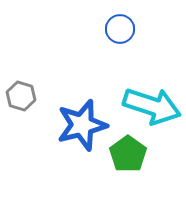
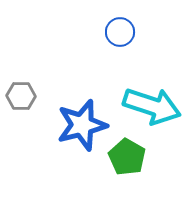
blue circle: moved 3 px down
gray hexagon: rotated 16 degrees counterclockwise
green pentagon: moved 1 px left, 3 px down; rotated 6 degrees counterclockwise
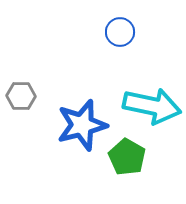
cyan arrow: rotated 6 degrees counterclockwise
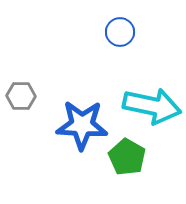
blue star: rotated 18 degrees clockwise
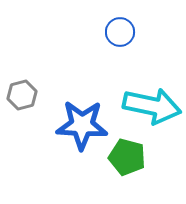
gray hexagon: moved 1 px right, 1 px up; rotated 16 degrees counterclockwise
green pentagon: rotated 15 degrees counterclockwise
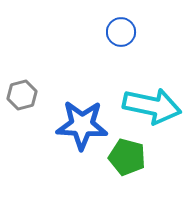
blue circle: moved 1 px right
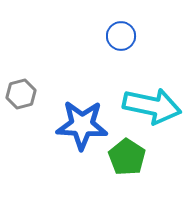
blue circle: moved 4 px down
gray hexagon: moved 1 px left, 1 px up
green pentagon: rotated 18 degrees clockwise
